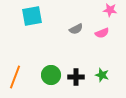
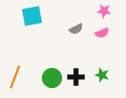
pink star: moved 6 px left, 1 px down
green circle: moved 1 px right, 3 px down
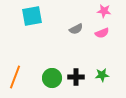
green star: rotated 24 degrees counterclockwise
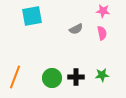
pink star: moved 1 px left
pink semicircle: rotated 80 degrees counterclockwise
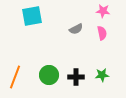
green circle: moved 3 px left, 3 px up
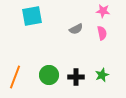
green star: rotated 16 degrees counterclockwise
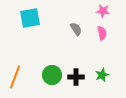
cyan square: moved 2 px left, 2 px down
gray semicircle: rotated 96 degrees counterclockwise
green circle: moved 3 px right
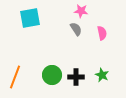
pink star: moved 22 px left
green star: rotated 24 degrees counterclockwise
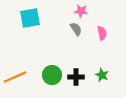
orange line: rotated 45 degrees clockwise
